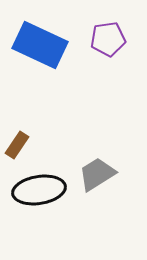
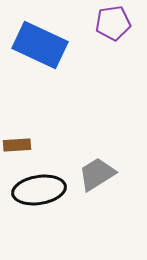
purple pentagon: moved 5 px right, 16 px up
brown rectangle: rotated 52 degrees clockwise
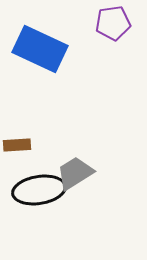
blue rectangle: moved 4 px down
gray trapezoid: moved 22 px left, 1 px up
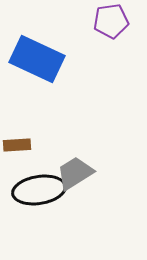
purple pentagon: moved 2 px left, 2 px up
blue rectangle: moved 3 px left, 10 px down
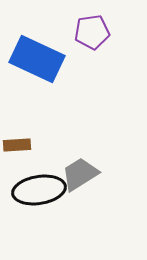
purple pentagon: moved 19 px left, 11 px down
gray trapezoid: moved 5 px right, 1 px down
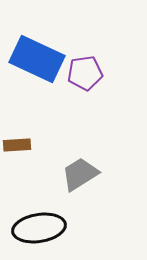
purple pentagon: moved 7 px left, 41 px down
black ellipse: moved 38 px down
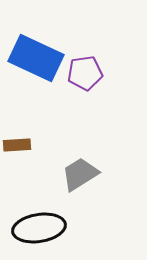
blue rectangle: moved 1 px left, 1 px up
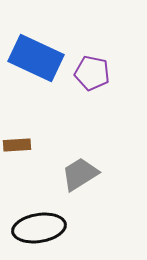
purple pentagon: moved 7 px right; rotated 20 degrees clockwise
